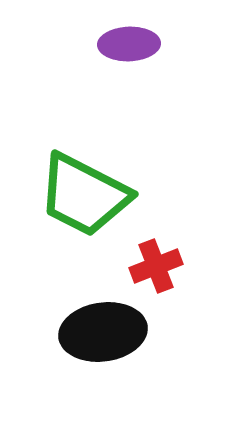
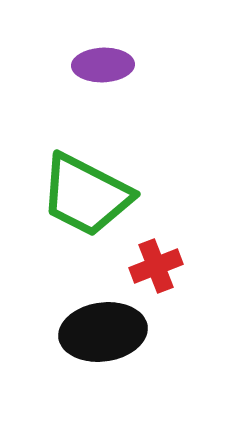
purple ellipse: moved 26 px left, 21 px down
green trapezoid: moved 2 px right
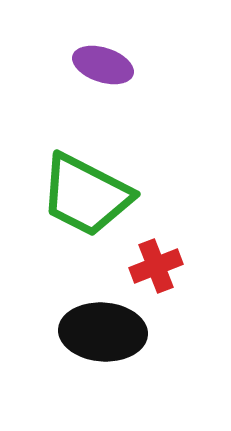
purple ellipse: rotated 20 degrees clockwise
black ellipse: rotated 12 degrees clockwise
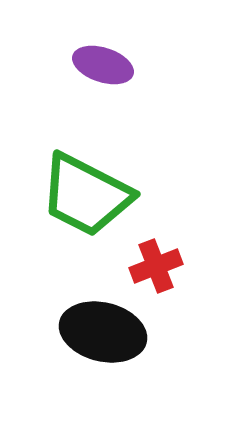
black ellipse: rotated 10 degrees clockwise
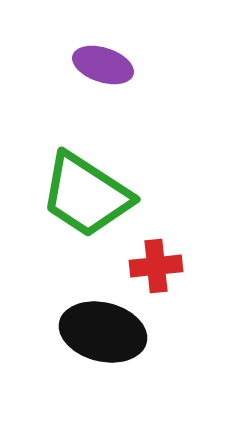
green trapezoid: rotated 6 degrees clockwise
red cross: rotated 15 degrees clockwise
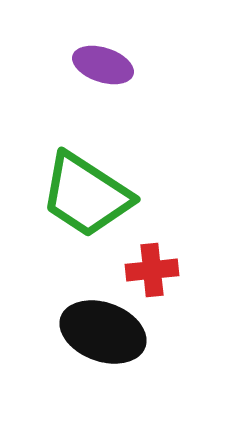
red cross: moved 4 px left, 4 px down
black ellipse: rotated 6 degrees clockwise
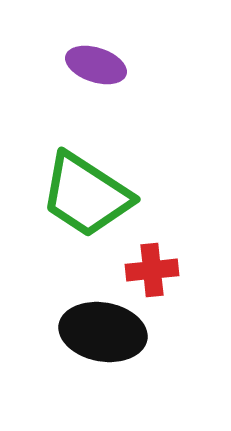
purple ellipse: moved 7 px left
black ellipse: rotated 10 degrees counterclockwise
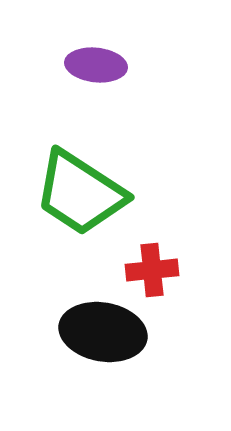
purple ellipse: rotated 12 degrees counterclockwise
green trapezoid: moved 6 px left, 2 px up
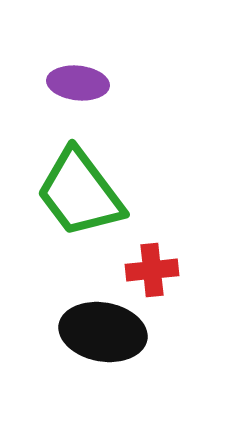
purple ellipse: moved 18 px left, 18 px down
green trapezoid: rotated 20 degrees clockwise
